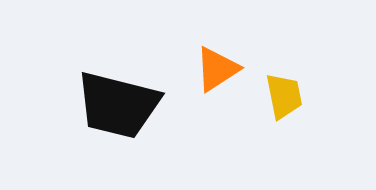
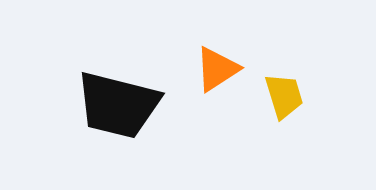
yellow trapezoid: rotated 6 degrees counterclockwise
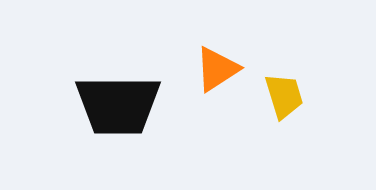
black trapezoid: rotated 14 degrees counterclockwise
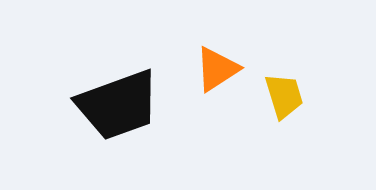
black trapezoid: rotated 20 degrees counterclockwise
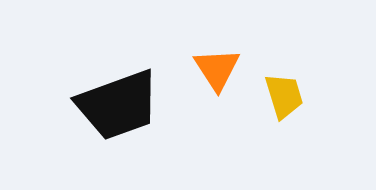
orange triangle: rotated 30 degrees counterclockwise
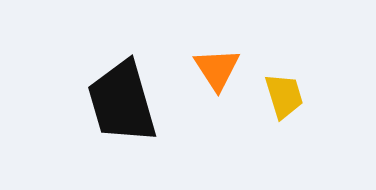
black trapezoid: moved 4 px right, 3 px up; rotated 94 degrees clockwise
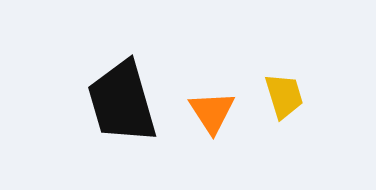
orange triangle: moved 5 px left, 43 px down
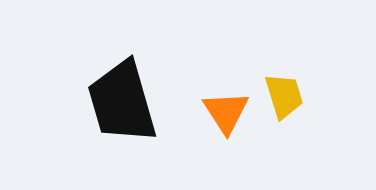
orange triangle: moved 14 px right
